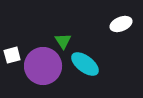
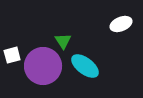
cyan ellipse: moved 2 px down
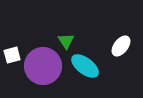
white ellipse: moved 22 px down; rotated 30 degrees counterclockwise
green triangle: moved 3 px right
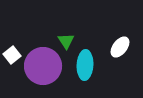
white ellipse: moved 1 px left, 1 px down
white square: rotated 24 degrees counterclockwise
cyan ellipse: moved 1 px up; rotated 56 degrees clockwise
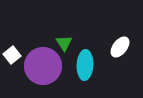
green triangle: moved 2 px left, 2 px down
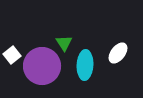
white ellipse: moved 2 px left, 6 px down
purple circle: moved 1 px left
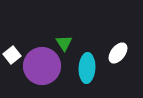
cyan ellipse: moved 2 px right, 3 px down
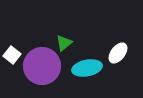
green triangle: rotated 24 degrees clockwise
white square: rotated 12 degrees counterclockwise
cyan ellipse: rotated 76 degrees clockwise
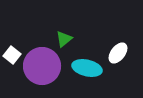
green triangle: moved 4 px up
cyan ellipse: rotated 24 degrees clockwise
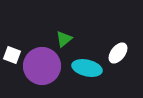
white square: rotated 18 degrees counterclockwise
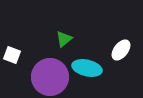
white ellipse: moved 3 px right, 3 px up
purple circle: moved 8 px right, 11 px down
